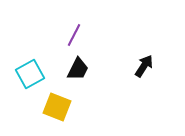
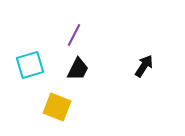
cyan square: moved 9 px up; rotated 12 degrees clockwise
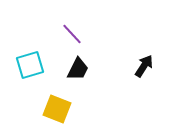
purple line: moved 2 px left, 1 px up; rotated 70 degrees counterclockwise
yellow square: moved 2 px down
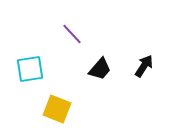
cyan square: moved 4 px down; rotated 8 degrees clockwise
black trapezoid: moved 22 px right; rotated 15 degrees clockwise
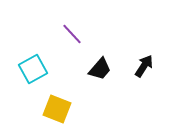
cyan square: moved 3 px right; rotated 20 degrees counterclockwise
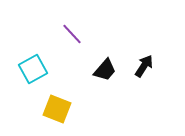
black trapezoid: moved 5 px right, 1 px down
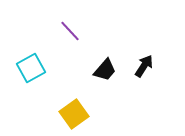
purple line: moved 2 px left, 3 px up
cyan square: moved 2 px left, 1 px up
yellow square: moved 17 px right, 5 px down; rotated 32 degrees clockwise
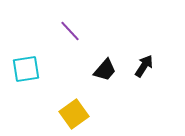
cyan square: moved 5 px left, 1 px down; rotated 20 degrees clockwise
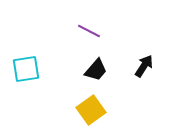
purple line: moved 19 px right; rotated 20 degrees counterclockwise
black trapezoid: moved 9 px left
yellow square: moved 17 px right, 4 px up
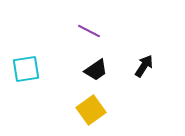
black trapezoid: rotated 15 degrees clockwise
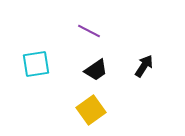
cyan square: moved 10 px right, 5 px up
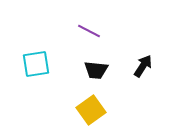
black arrow: moved 1 px left
black trapezoid: rotated 40 degrees clockwise
